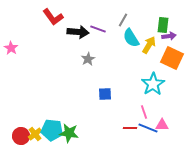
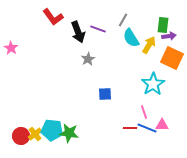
black arrow: rotated 65 degrees clockwise
blue line: moved 1 px left
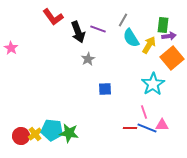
orange square: rotated 25 degrees clockwise
blue square: moved 5 px up
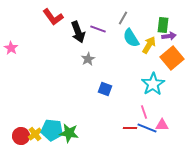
gray line: moved 2 px up
blue square: rotated 24 degrees clockwise
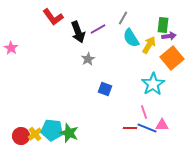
purple line: rotated 49 degrees counterclockwise
green star: rotated 12 degrees clockwise
